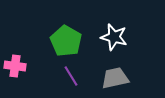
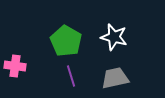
purple line: rotated 15 degrees clockwise
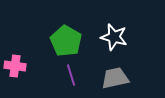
purple line: moved 1 px up
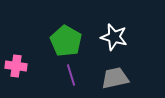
pink cross: moved 1 px right
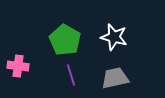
green pentagon: moved 1 px left, 1 px up
pink cross: moved 2 px right
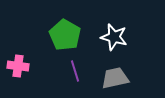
green pentagon: moved 5 px up
purple line: moved 4 px right, 4 px up
